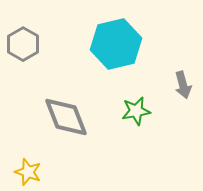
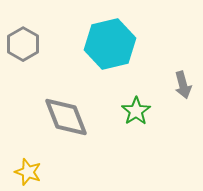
cyan hexagon: moved 6 px left
green star: rotated 24 degrees counterclockwise
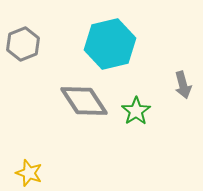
gray hexagon: rotated 8 degrees clockwise
gray diamond: moved 18 px right, 16 px up; rotated 12 degrees counterclockwise
yellow star: moved 1 px right, 1 px down
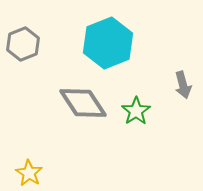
cyan hexagon: moved 2 px left, 1 px up; rotated 9 degrees counterclockwise
gray diamond: moved 1 px left, 2 px down
yellow star: rotated 12 degrees clockwise
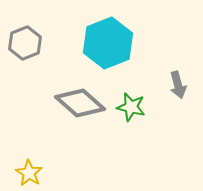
gray hexagon: moved 2 px right, 1 px up
gray arrow: moved 5 px left
gray diamond: moved 3 px left; rotated 15 degrees counterclockwise
green star: moved 5 px left, 4 px up; rotated 24 degrees counterclockwise
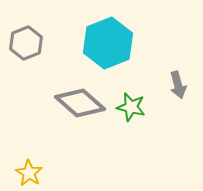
gray hexagon: moved 1 px right
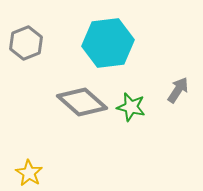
cyan hexagon: rotated 15 degrees clockwise
gray arrow: moved 5 px down; rotated 132 degrees counterclockwise
gray diamond: moved 2 px right, 1 px up
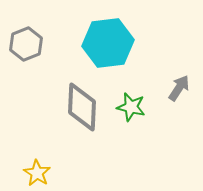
gray hexagon: moved 1 px down
gray arrow: moved 1 px right, 2 px up
gray diamond: moved 5 px down; rotated 51 degrees clockwise
yellow star: moved 8 px right
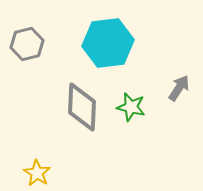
gray hexagon: moved 1 px right; rotated 8 degrees clockwise
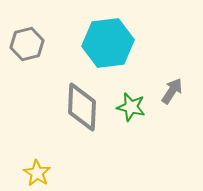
gray arrow: moved 7 px left, 3 px down
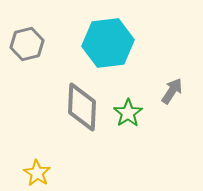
green star: moved 3 px left, 6 px down; rotated 24 degrees clockwise
